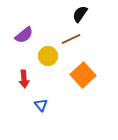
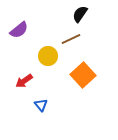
purple semicircle: moved 5 px left, 5 px up
red arrow: moved 2 px down; rotated 60 degrees clockwise
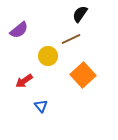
blue triangle: moved 1 px down
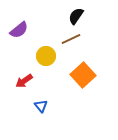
black semicircle: moved 4 px left, 2 px down
yellow circle: moved 2 px left
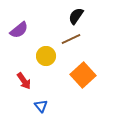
red arrow: rotated 90 degrees counterclockwise
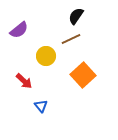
red arrow: rotated 12 degrees counterclockwise
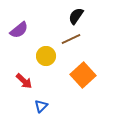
blue triangle: rotated 24 degrees clockwise
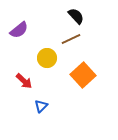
black semicircle: rotated 102 degrees clockwise
yellow circle: moved 1 px right, 2 px down
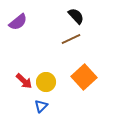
purple semicircle: moved 1 px left, 8 px up
yellow circle: moved 1 px left, 24 px down
orange square: moved 1 px right, 2 px down
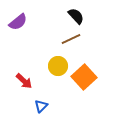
yellow circle: moved 12 px right, 16 px up
